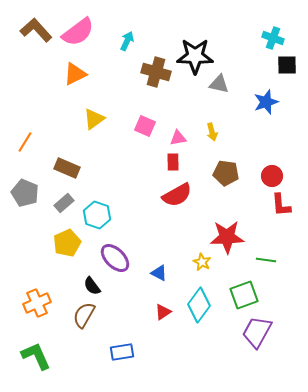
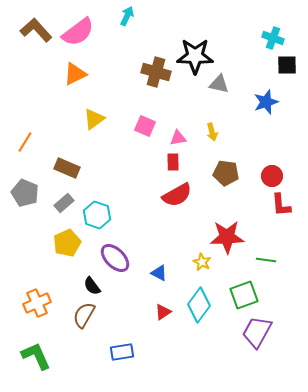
cyan arrow: moved 25 px up
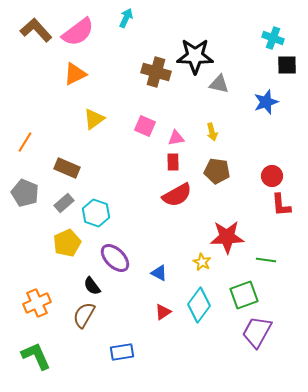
cyan arrow: moved 1 px left, 2 px down
pink triangle: moved 2 px left
brown pentagon: moved 9 px left, 2 px up
cyan hexagon: moved 1 px left, 2 px up
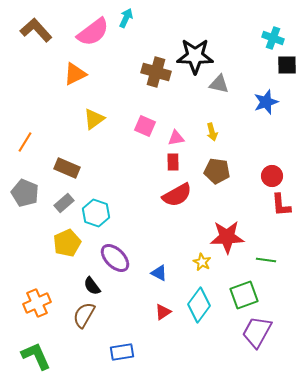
pink semicircle: moved 15 px right
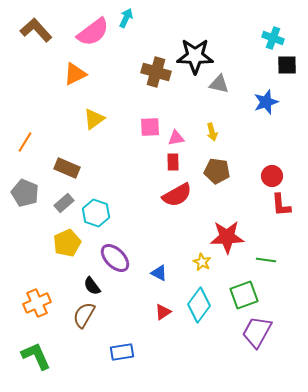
pink square: moved 5 px right, 1 px down; rotated 25 degrees counterclockwise
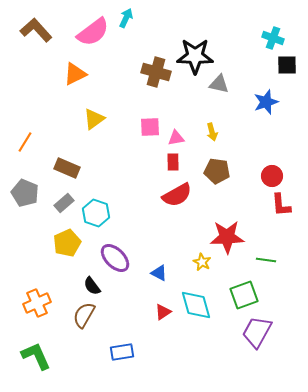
cyan diamond: moved 3 px left; rotated 52 degrees counterclockwise
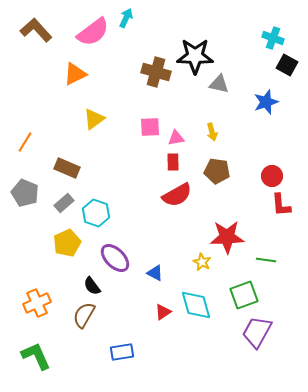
black square: rotated 30 degrees clockwise
blue triangle: moved 4 px left
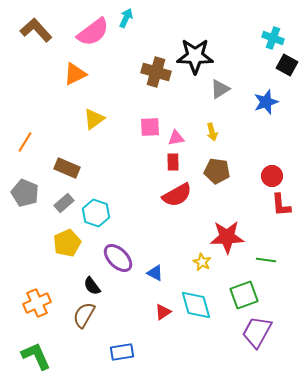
gray triangle: moved 1 px right, 5 px down; rotated 45 degrees counterclockwise
purple ellipse: moved 3 px right
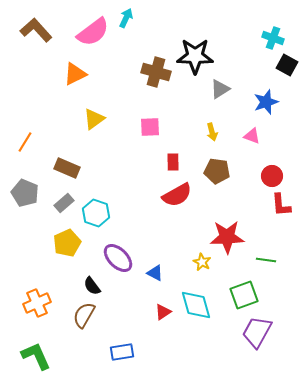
pink triangle: moved 76 px right, 2 px up; rotated 30 degrees clockwise
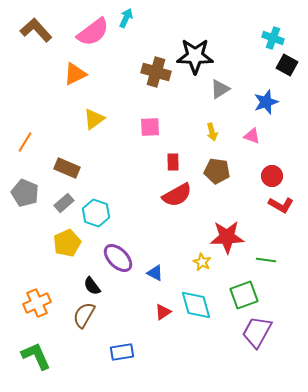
red L-shape: rotated 55 degrees counterclockwise
